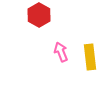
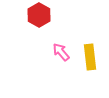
pink arrow: rotated 18 degrees counterclockwise
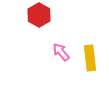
yellow rectangle: moved 1 px down
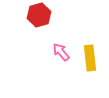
red hexagon: rotated 15 degrees clockwise
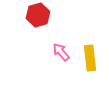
red hexagon: moved 1 px left
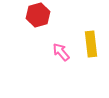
yellow rectangle: moved 1 px right, 14 px up
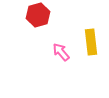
yellow rectangle: moved 2 px up
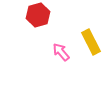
yellow rectangle: rotated 20 degrees counterclockwise
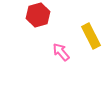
yellow rectangle: moved 6 px up
